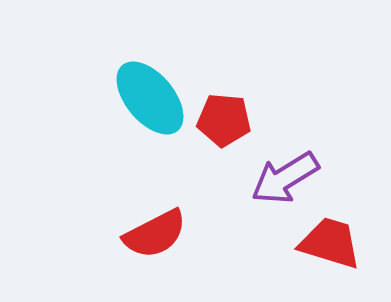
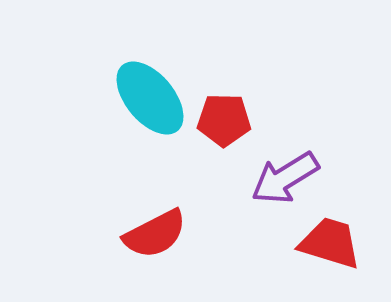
red pentagon: rotated 4 degrees counterclockwise
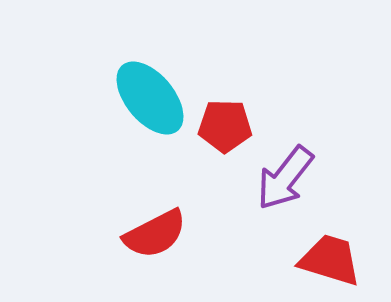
red pentagon: moved 1 px right, 6 px down
purple arrow: rotated 20 degrees counterclockwise
red trapezoid: moved 17 px down
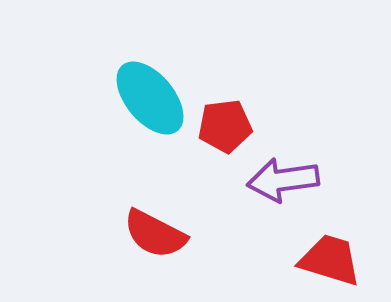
red pentagon: rotated 8 degrees counterclockwise
purple arrow: moved 2 px left, 2 px down; rotated 44 degrees clockwise
red semicircle: rotated 54 degrees clockwise
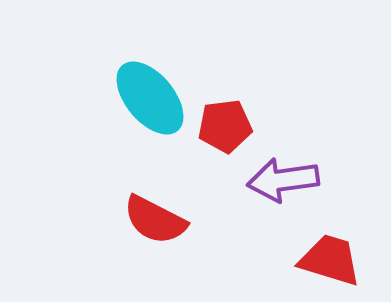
red semicircle: moved 14 px up
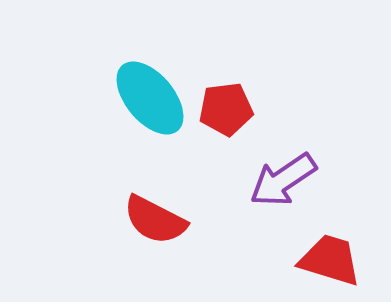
red pentagon: moved 1 px right, 17 px up
purple arrow: rotated 26 degrees counterclockwise
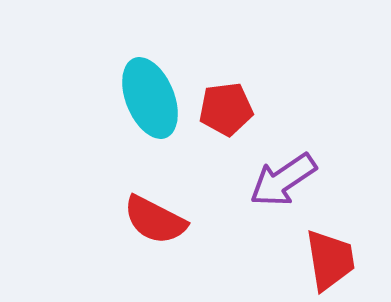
cyan ellipse: rotated 18 degrees clockwise
red trapezoid: rotated 64 degrees clockwise
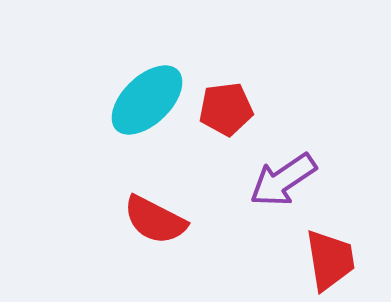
cyan ellipse: moved 3 px left, 2 px down; rotated 68 degrees clockwise
